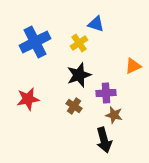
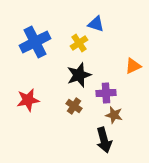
red star: moved 1 px down
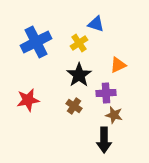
blue cross: moved 1 px right
orange triangle: moved 15 px left, 1 px up
black star: rotated 15 degrees counterclockwise
black arrow: rotated 15 degrees clockwise
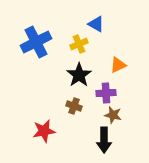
blue triangle: rotated 12 degrees clockwise
yellow cross: moved 1 px down; rotated 12 degrees clockwise
red star: moved 16 px right, 31 px down
brown cross: rotated 14 degrees counterclockwise
brown star: moved 1 px left
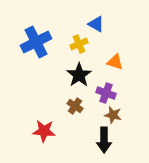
orange triangle: moved 3 px left, 3 px up; rotated 42 degrees clockwise
purple cross: rotated 24 degrees clockwise
brown cross: moved 1 px right; rotated 14 degrees clockwise
red star: rotated 15 degrees clockwise
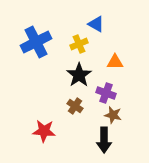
orange triangle: rotated 18 degrees counterclockwise
